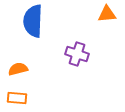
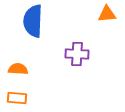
purple cross: rotated 15 degrees counterclockwise
orange semicircle: rotated 18 degrees clockwise
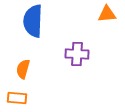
orange semicircle: moved 5 px right; rotated 78 degrees counterclockwise
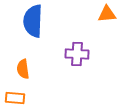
orange semicircle: rotated 24 degrees counterclockwise
orange rectangle: moved 2 px left
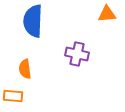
purple cross: rotated 10 degrees clockwise
orange semicircle: moved 2 px right
orange rectangle: moved 2 px left, 2 px up
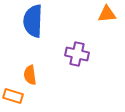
orange semicircle: moved 5 px right, 6 px down
orange rectangle: rotated 12 degrees clockwise
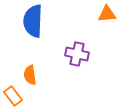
orange rectangle: rotated 36 degrees clockwise
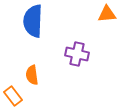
orange semicircle: moved 2 px right
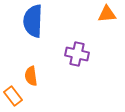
orange semicircle: moved 1 px left, 1 px down
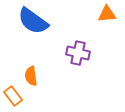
blue semicircle: rotated 56 degrees counterclockwise
purple cross: moved 1 px right, 1 px up
